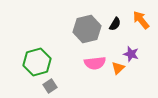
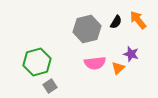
orange arrow: moved 3 px left
black semicircle: moved 1 px right, 2 px up
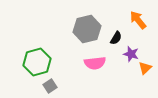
black semicircle: moved 16 px down
orange triangle: moved 27 px right
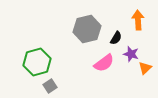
orange arrow: rotated 36 degrees clockwise
pink semicircle: moved 9 px right; rotated 30 degrees counterclockwise
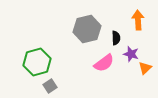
black semicircle: rotated 32 degrees counterclockwise
